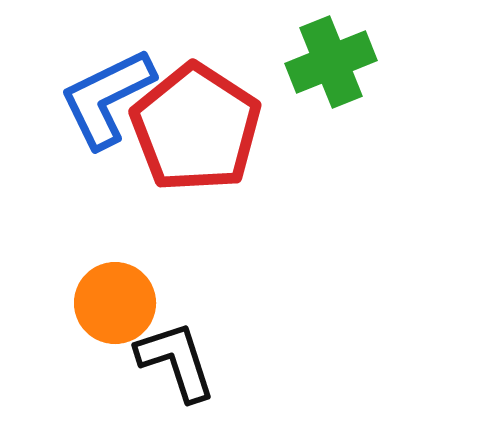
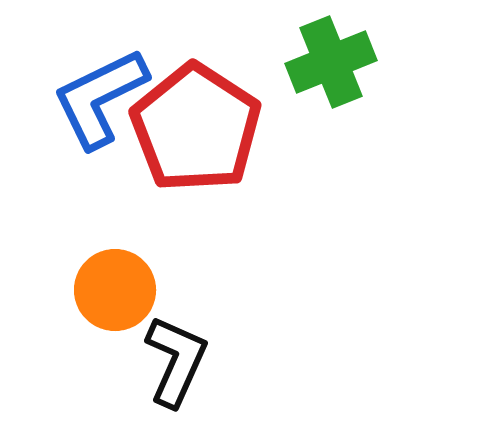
blue L-shape: moved 7 px left
orange circle: moved 13 px up
black L-shape: rotated 42 degrees clockwise
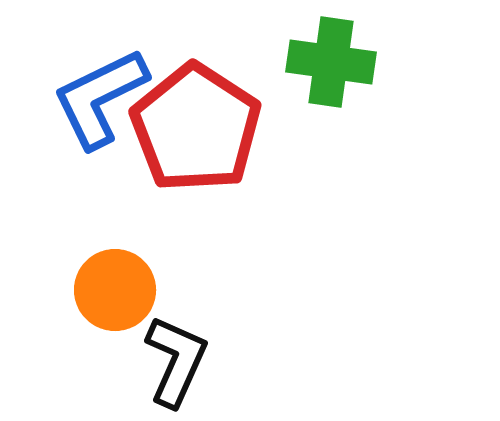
green cross: rotated 30 degrees clockwise
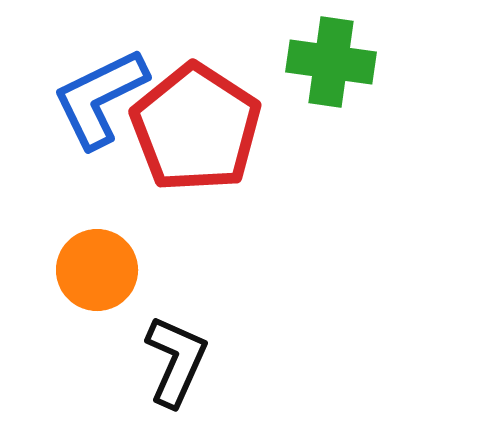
orange circle: moved 18 px left, 20 px up
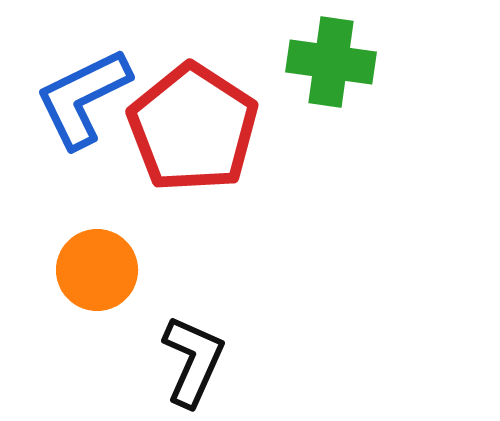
blue L-shape: moved 17 px left
red pentagon: moved 3 px left
black L-shape: moved 17 px right
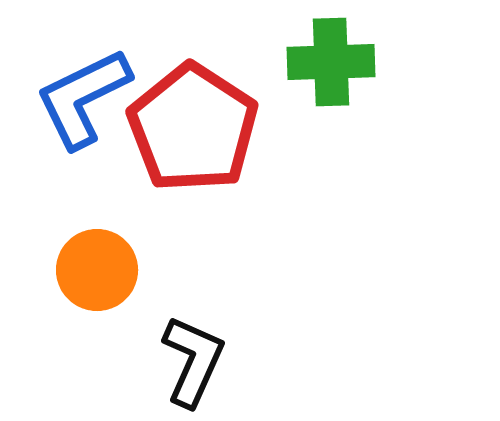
green cross: rotated 10 degrees counterclockwise
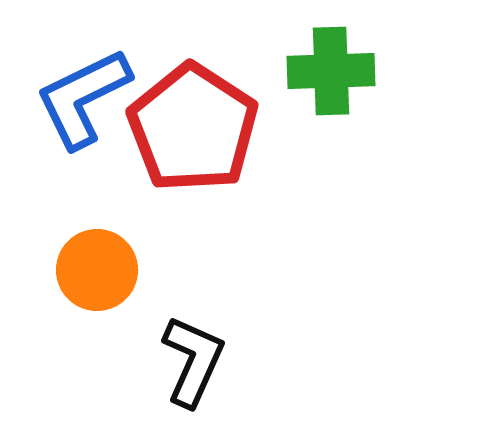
green cross: moved 9 px down
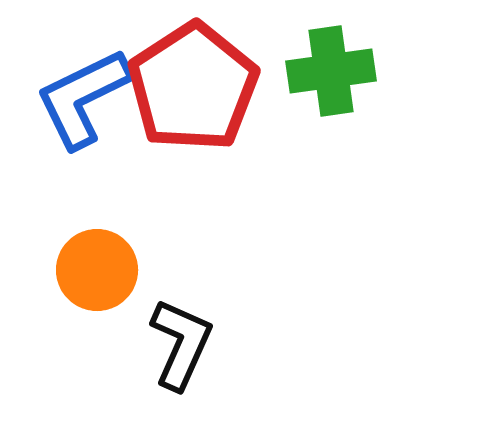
green cross: rotated 6 degrees counterclockwise
red pentagon: moved 41 px up; rotated 6 degrees clockwise
black L-shape: moved 12 px left, 17 px up
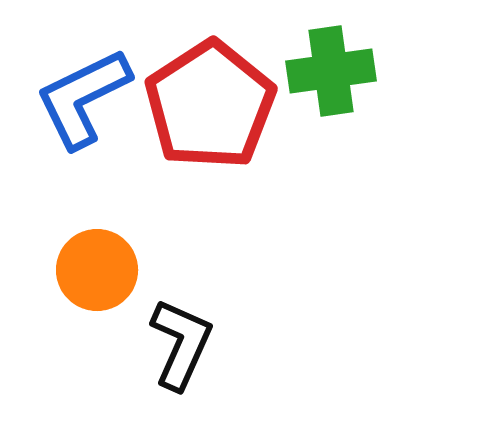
red pentagon: moved 17 px right, 18 px down
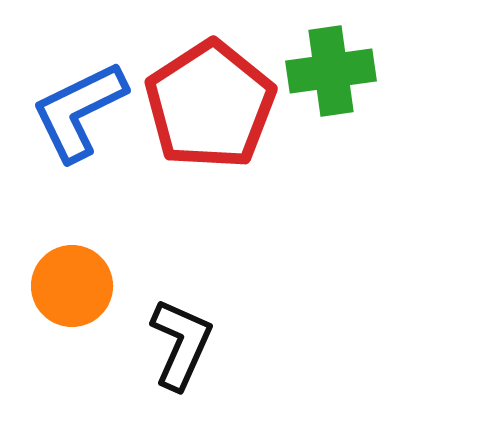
blue L-shape: moved 4 px left, 13 px down
orange circle: moved 25 px left, 16 px down
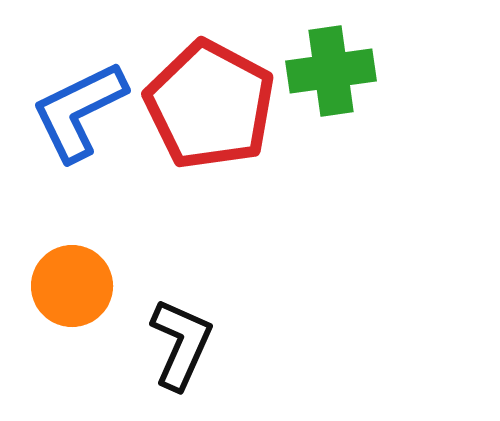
red pentagon: rotated 11 degrees counterclockwise
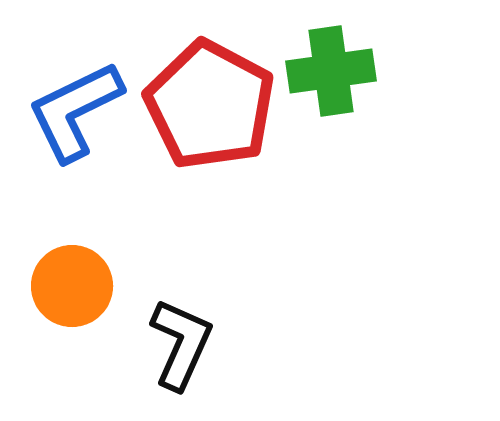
blue L-shape: moved 4 px left
